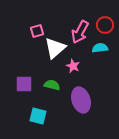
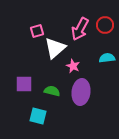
pink arrow: moved 3 px up
cyan semicircle: moved 7 px right, 10 px down
green semicircle: moved 6 px down
purple ellipse: moved 8 px up; rotated 25 degrees clockwise
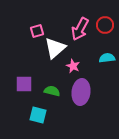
cyan square: moved 1 px up
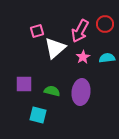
red circle: moved 1 px up
pink arrow: moved 2 px down
pink star: moved 10 px right, 9 px up; rotated 16 degrees clockwise
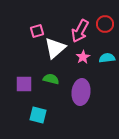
green semicircle: moved 1 px left, 12 px up
